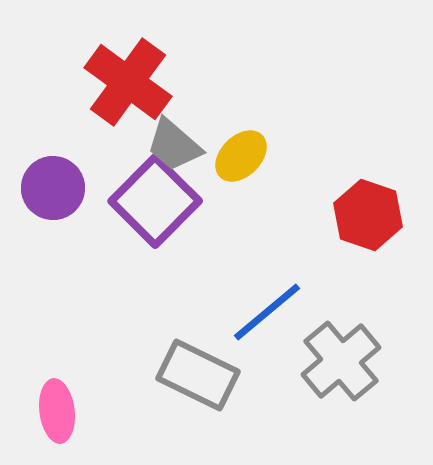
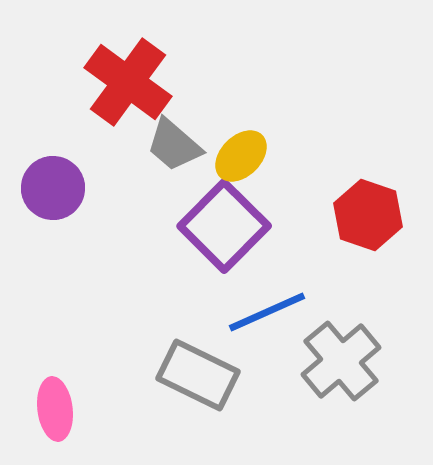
purple square: moved 69 px right, 25 px down
blue line: rotated 16 degrees clockwise
pink ellipse: moved 2 px left, 2 px up
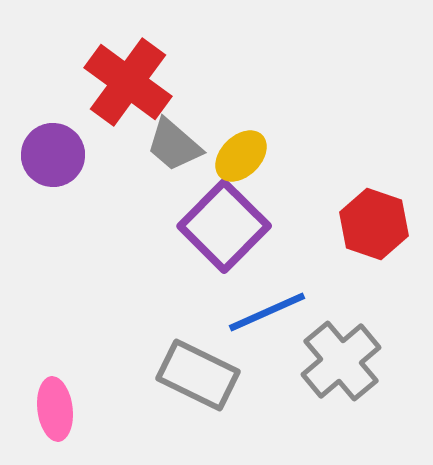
purple circle: moved 33 px up
red hexagon: moved 6 px right, 9 px down
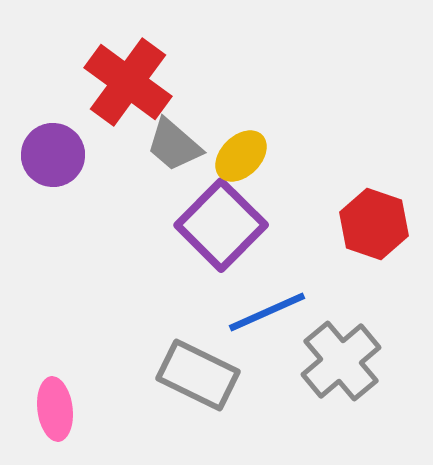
purple square: moved 3 px left, 1 px up
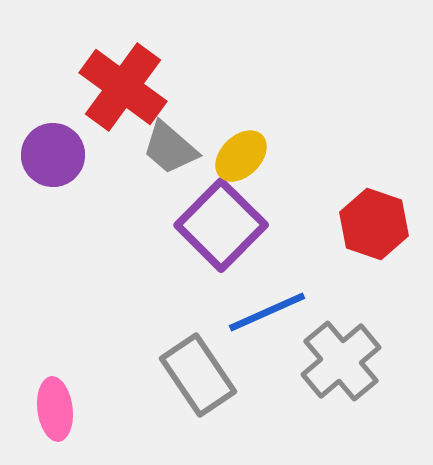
red cross: moved 5 px left, 5 px down
gray trapezoid: moved 4 px left, 3 px down
gray rectangle: rotated 30 degrees clockwise
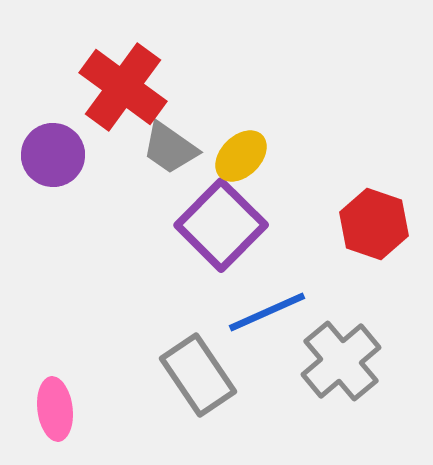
gray trapezoid: rotated 6 degrees counterclockwise
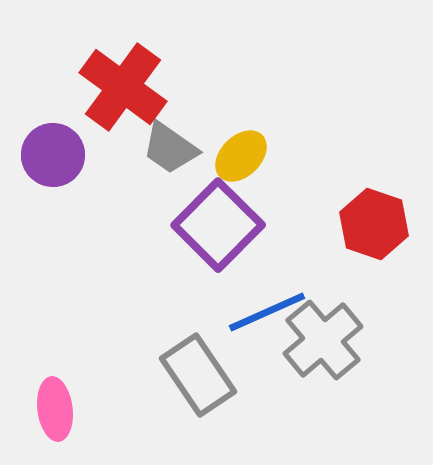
purple square: moved 3 px left
gray cross: moved 18 px left, 21 px up
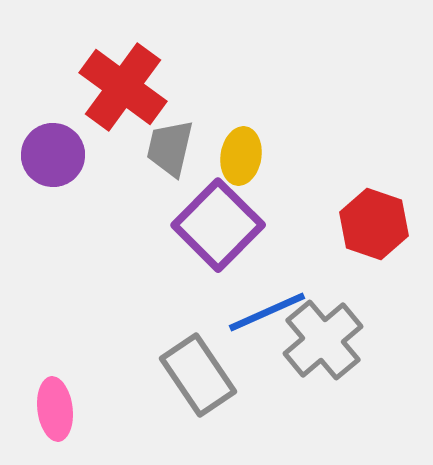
gray trapezoid: rotated 68 degrees clockwise
yellow ellipse: rotated 36 degrees counterclockwise
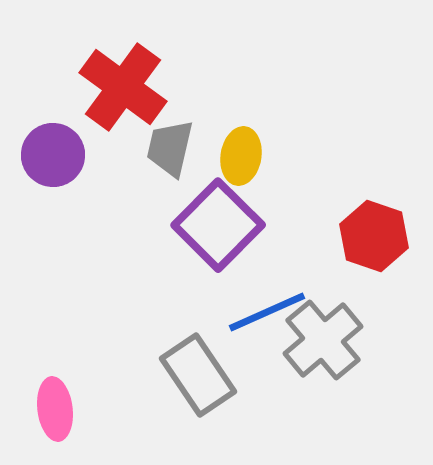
red hexagon: moved 12 px down
